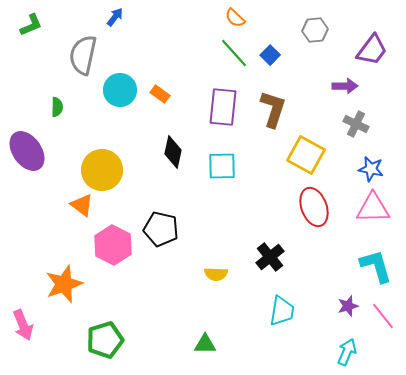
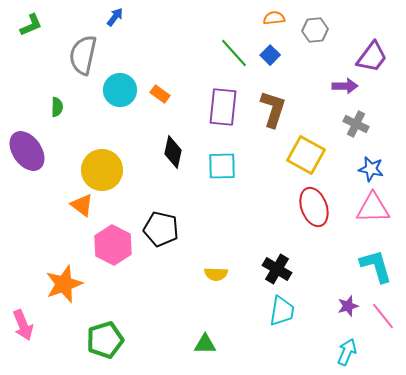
orange semicircle: moved 39 px right; rotated 130 degrees clockwise
purple trapezoid: moved 7 px down
black cross: moved 7 px right, 12 px down; rotated 20 degrees counterclockwise
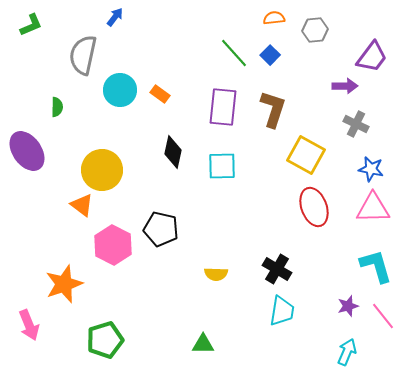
pink arrow: moved 6 px right
green triangle: moved 2 px left
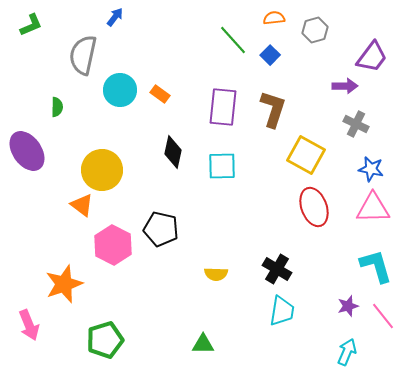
gray hexagon: rotated 10 degrees counterclockwise
green line: moved 1 px left, 13 px up
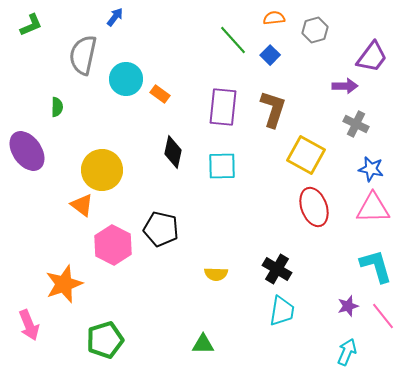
cyan circle: moved 6 px right, 11 px up
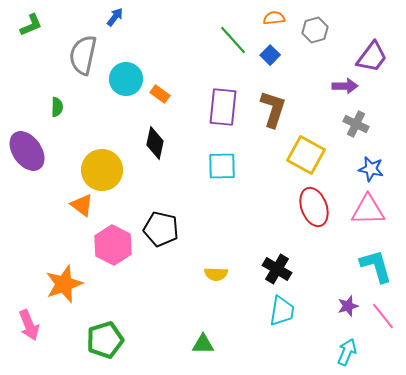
black diamond: moved 18 px left, 9 px up
pink triangle: moved 5 px left, 2 px down
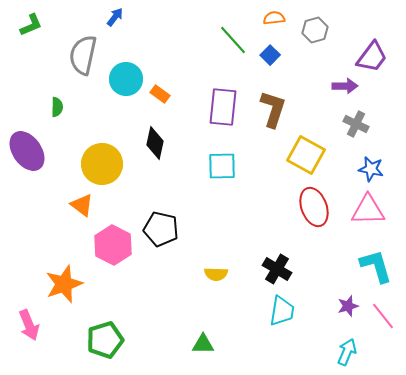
yellow circle: moved 6 px up
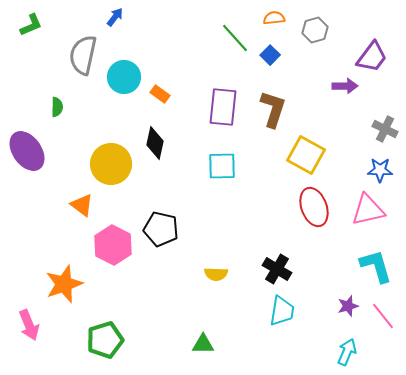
green line: moved 2 px right, 2 px up
cyan circle: moved 2 px left, 2 px up
gray cross: moved 29 px right, 5 px down
yellow circle: moved 9 px right
blue star: moved 9 px right, 1 px down; rotated 10 degrees counterclockwise
pink triangle: rotated 12 degrees counterclockwise
